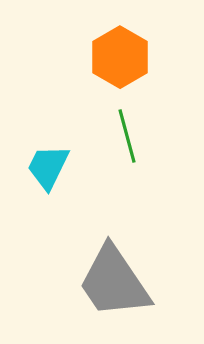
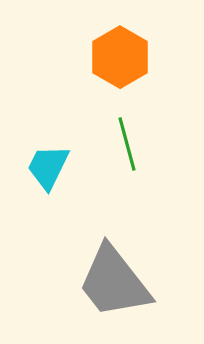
green line: moved 8 px down
gray trapezoid: rotated 4 degrees counterclockwise
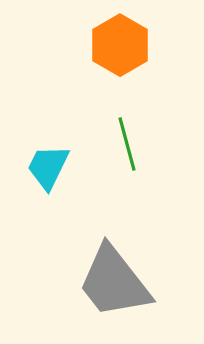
orange hexagon: moved 12 px up
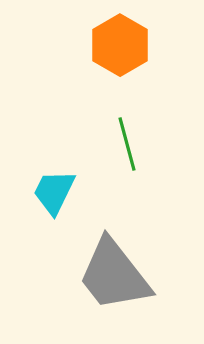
cyan trapezoid: moved 6 px right, 25 px down
gray trapezoid: moved 7 px up
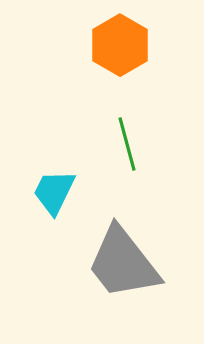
gray trapezoid: moved 9 px right, 12 px up
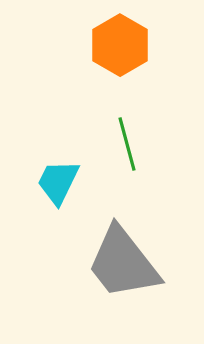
cyan trapezoid: moved 4 px right, 10 px up
